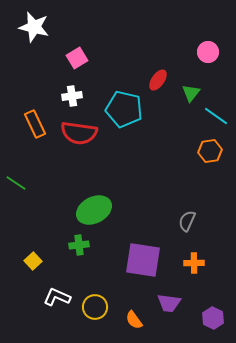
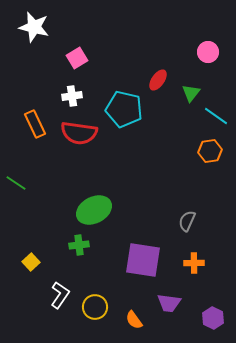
yellow square: moved 2 px left, 1 px down
white L-shape: moved 3 px right, 2 px up; rotated 100 degrees clockwise
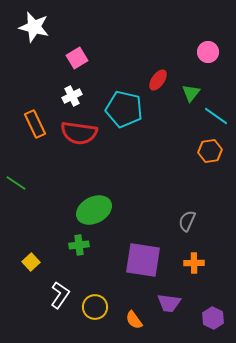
white cross: rotated 18 degrees counterclockwise
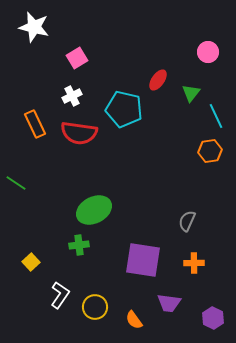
cyan line: rotated 30 degrees clockwise
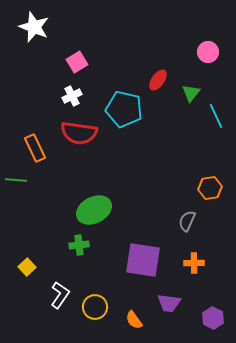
white star: rotated 8 degrees clockwise
pink square: moved 4 px down
orange rectangle: moved 24 px down
orange hexagon: moved 37 px down
green line: moved 3 px up; rotated 30 degrees counterclockwise
yellow square: moved 4 px left, 5 px down
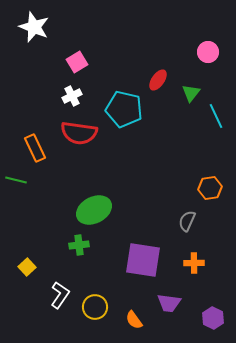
green line: rotated 10 degrees clockwise
